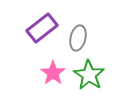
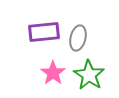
purple rectangle: moved 2 px right, 4 px down; rotated 32 degrees clockwise
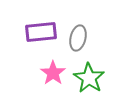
purple rectangle: moved 3 px left
green star: moved 3 px down
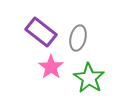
purple rectangle: rotated 44 degrees clockwise
pink star: moved 2 px left, 6 px up
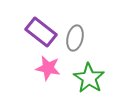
gray ellipse: moved 3 px left
pink star: moved 3 px left, 1 px down; rotated 25 degrees counterclockwise
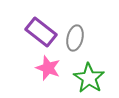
pink star: rotated 10 degrees clockwise
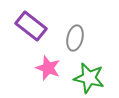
purple rectangle: moved 10 px left, 6 px up
green star: rotated 20 degrees counterclockwise
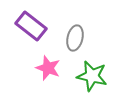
green star: moved 3 px right, 2 px up
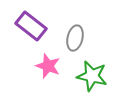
pink star: moved 2 px up
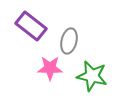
gray ellipse: moved 6 px left, 3 px down
pink star: moved 2 px right, 2 px down; rotated 20 degrees counterclockwise
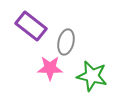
gray ellipse: moved 3 px left, 1 px down
